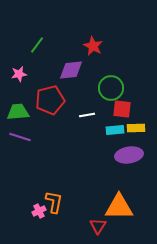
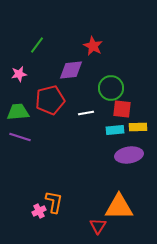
white line: moved 1 px left, 2 px up
yellow rectangle: moved 2 px right, 1 px up
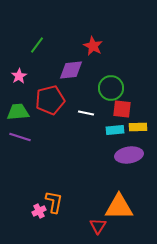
pink star: moved 2 px down; rotated 21 degrees counterclockwise
white line: rotated 21 degrees clockwise
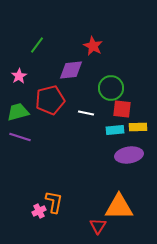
green trapezoid: rotated 10 degrees counterclockwise
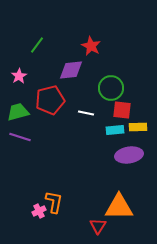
red star: moved 2 px left
red square: moved 1 px down
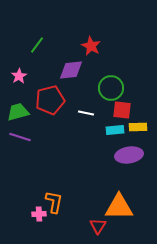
pink cross: moved 3 px down; rotated 24 degrees clockwise
